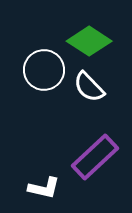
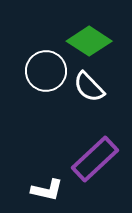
white circle: moved 2 px right, 1 px down
purple rectangle: moved 2 px down
white L-shape: moved 3 px right, 2 px down
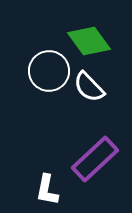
green diamond: rotated 21 degrees clockwise
white circle: moved 3 px right
white L-shape: rotated 88 degrees clockwise
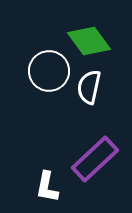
white semicircle: rotated 56 degrees clockwise
white L-shape: moved 3 px up
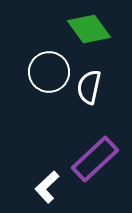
green diamond: moved 12 px up
white circle: moved 1 px down
white L-shape: rotated 36 degrees clockwise
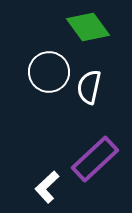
green diamond: moved 1 px left, 2 px up
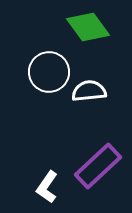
white semicircle: moved 4 px down; rotated 72 degrees clockwise
purple rectangle: moved 3 px right, 7 px down
white L-shape: rotated 12 degrees counterclockwise
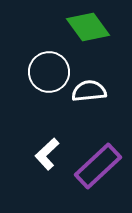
white L-shape: moved 33 px up; rotated 12 degrees clockwise
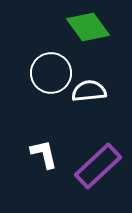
white circle: moved 2 px right, 1 px down
white L-shape: moved 3 px left; rotated 120 degrees clockwise
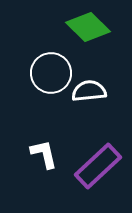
green diamond: rotated 9 degrees counterclockwise
